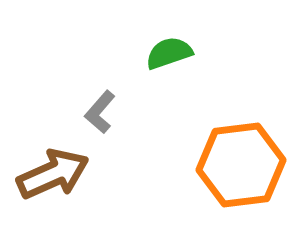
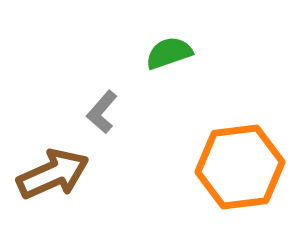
gray L-shape: moved 2 px right
orange hexagon: moved 1 px left, 2 px down
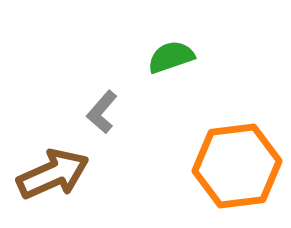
green semicircle: moved 2 px right, 4 px down
orange hexagon: moved 3 px left, 1 px up
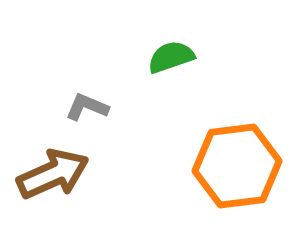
gray L-shape: moved 15 px left, 5 px up; rotated 72 degrees clockwise
